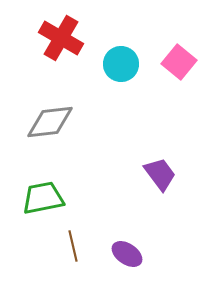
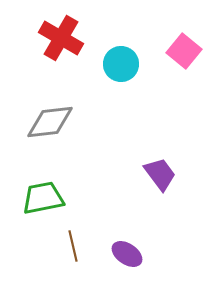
pink square: moved 5 px right, 11 px up
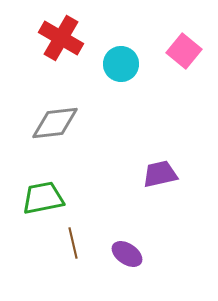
gray diamond: moved 5 px right, 1 px down
purple trapezoid: rotated 66 degrees counterclockwise
brown line: moved 3 px up
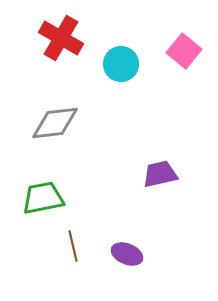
brown line: moved 3 px down
purple ellipse: rotated 12 degrees counterclockwise
